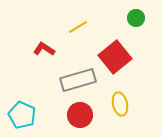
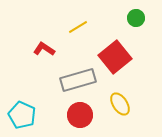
yellow ellipse: rotated 20 degrees counterclockwise
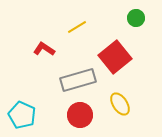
yellow line: moved 1 px left
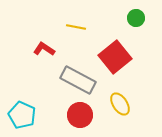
yellow line: moved 1 px left; rotated 42 degrees clockwise
gray rectangle: rotated 44 degrees clockwise
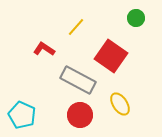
yellow line: rotated 60 degrees counterclockwise
red square: moved 4 px left, 1 px up; rotated 16 degrees counterclockwise
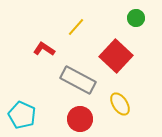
red square: moved 5 px right; rotated 8 degrees clockwise
red circle: moved 4 px down
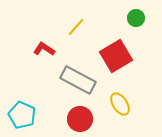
red square: rotated 16 degrees clockwise
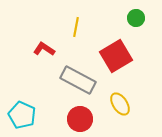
yellow line: rotated 30 degrees counterclockwise
